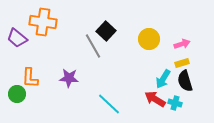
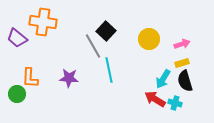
cyan line: moved 34 px up; rotated 35 degrees clockwise
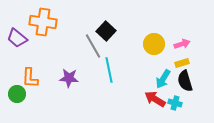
yellow circle: moved 5 px right, 5 px down
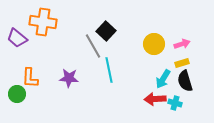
red arrow: rotated 35 degrees counterclockwise
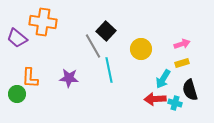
yellow circle: moved 13 px left, 5 px down
black semicircle: moved 5 px right, 9 px down
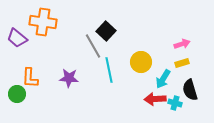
yellow circle: moved 13 px down
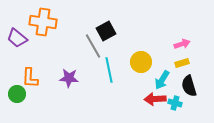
black square: rotated 18 degrees clockwise
cyan arrow: moved 1 px left, 1 px down
black semicircle: moved 1 px left, 4 px up
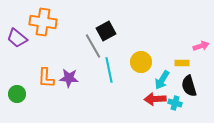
pink arrow: moved 19 px right, 2 px down
yellow rectangle: rotated 16 degrees clockwise
orange L-shape: moved 16 px right
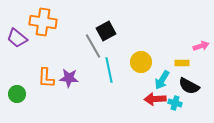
black semicircle: rotated 45 degrees counterclockwise
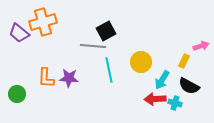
orange cross: rotated 24 degrees counterclockwise
purple trapezoid: moved 2 px right, 5 px up
gray line: rotated 55 degrees counterclockwise
yellow rectangle: moved 2 px right, 2 px up; rotated 64 degrees counterclockwise
